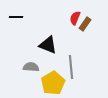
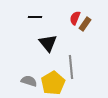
black line: moved 19 px right
black triangle: moved 2 px up; rotated 30 degrees clockwise
gray semicircle: moved 2 px left, 14 px down; rotated 14 degrees clockwise
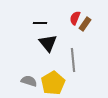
black line: moved 5 px right, 6 px down
gray line: moved 2 px right, 7 px up
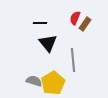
gray semicircle: moved 5 px right
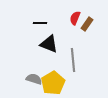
brown rectangle: moved 2 px right
black triangle: moved 1 px right, 1 px down; rotated 30 degrees counterclockwise
gray semicircle: moved 2 px up
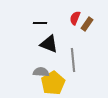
gray semicircle: moved 7 px right, 7 px up; rotated 14 degrees counterclockwise
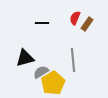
black line: moved 2 px right
black triangle: moved 24 px left, 14 px down; rotated 36 degrees counterclockwise
gray semicircle: rotated 35 degrees counterclockwise
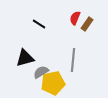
black line: moved 3 px left, 1 px down; rotated 32 degrees clockwise
gray line: rotated 10 degrees clockwise
yellow pentagon: rotated 20 degrees clockwise
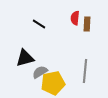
red semicircle: rotated 16 degrees counterclockwise
brown rectangle: rotated 32 degrees counterclockwise
gray line: moved 12 px right, 11 px down
gray semicircle: moved 1 px left
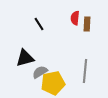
black line: rotated 24 degrees clockwise
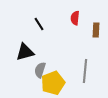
brown rectangle: moved 9 px right, 6 px down
black triangle: moved 6 px up
gray semicircle: moved 2 px up; rotated 42 degrees counterclockwise
yellow pentagon: rotated 10 degrees counterclockwise
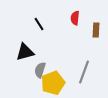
gray line: moved 1 px left, 1 px down; rotated 15 degrees clockwise
